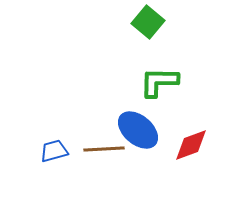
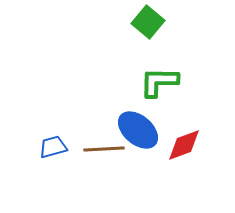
red diamond: moved 7 px left
blue trapezoid: moved 1 px left, 4 px up
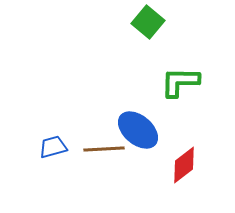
green L-shape: moved 21 px right
red diamond: moved 20 px down; rotated 18 degrees counterclockwise
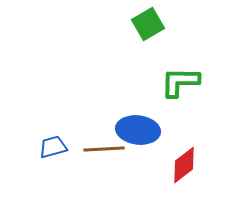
green square: moved 2 px down; rotated 20 degrees clockwise
blue ellipse: rotated 33 degrees counterclockwise
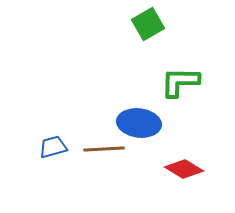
blue ellipse: moved 1 px right, 7 px up
red diamond: moved 4 px down; rotated 69 degrees clockwise
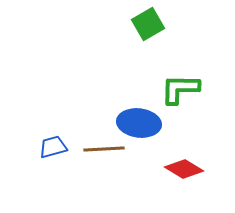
green L-shape: moved 7 px down
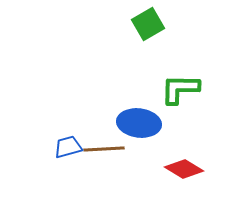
blue trapezoid: moved 15 px right
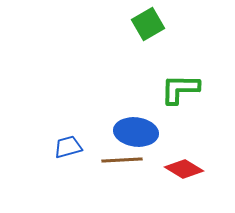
blue ellipse: moved 3 px left, 9 px down
brown line: moved 18 px right, 11 px down
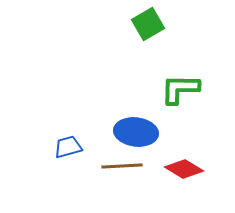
brown line: moved 6 px down
